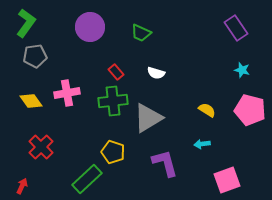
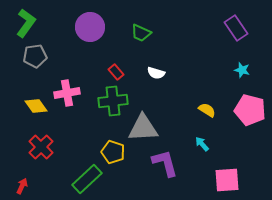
yellow diamond: moved 5 px right, 5 px down
gray triangle: moved 5 px left, 10 px down; rotated 28 degrees clockwise
cyan arrow: rotated 56 degrees clockwise
pink square: rotated 16 degrees clockwise
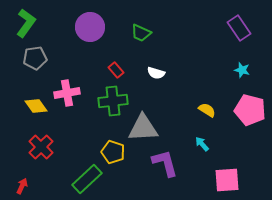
purple rectangle: moved 3 px right
gray pentagon: moved 2 px down
red rectangle: moved 2 px up
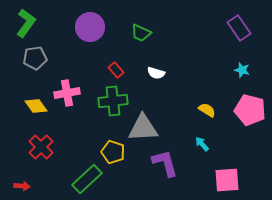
red arrow: rotated 70 degrees clockwise
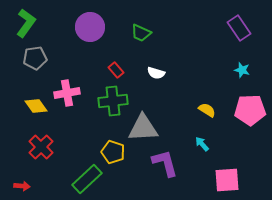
pink pentagon: rotated 16 degrees counterclockwise
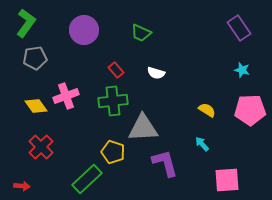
purple circle: moved 6 px left, 3 px down
pink cross: moved 1 px left, 3 px down; rotated 10 degrees counterclockwise
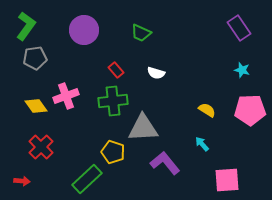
green L-shape: moved 3 px down
purple L-shape: rotated 24 degrees counterclockwise
red arrow: moved 5 px up
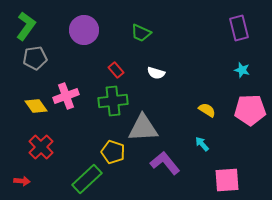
purple rectangle: rotated 20 degrees clockwise
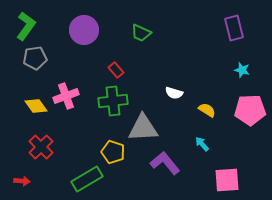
purple rectangle: moved 5 px left
white semicircle: moved 18 px right, 20 px down
green rectangle: rotated 12 degrees clockwise
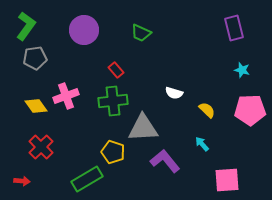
yellow semicircle: rotated 12 degrees clockwise
purple L-shape: moved 2 px up
